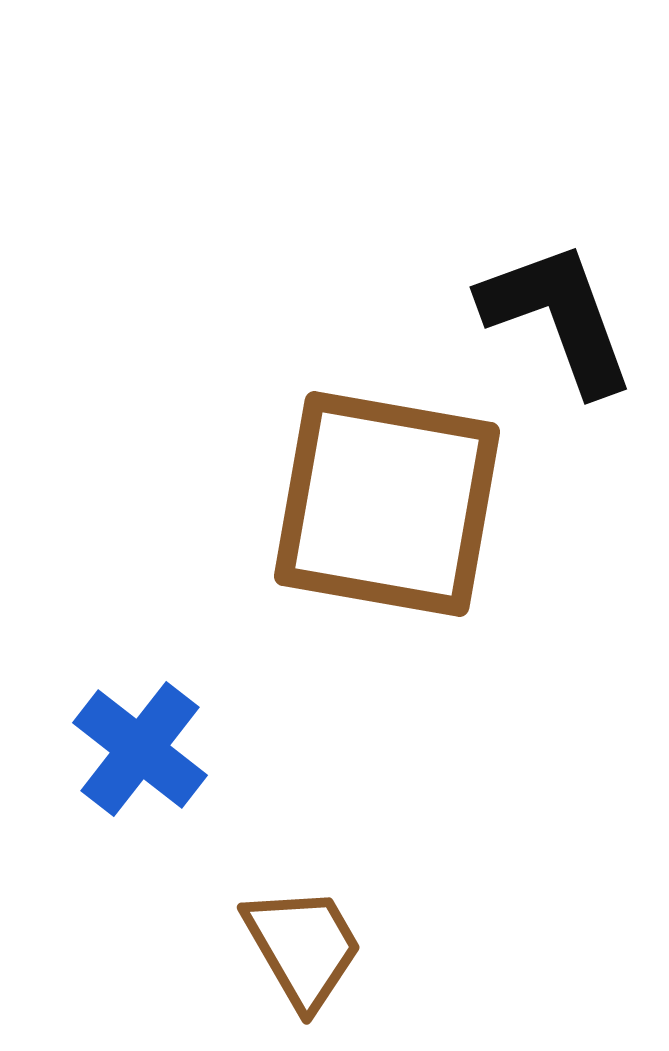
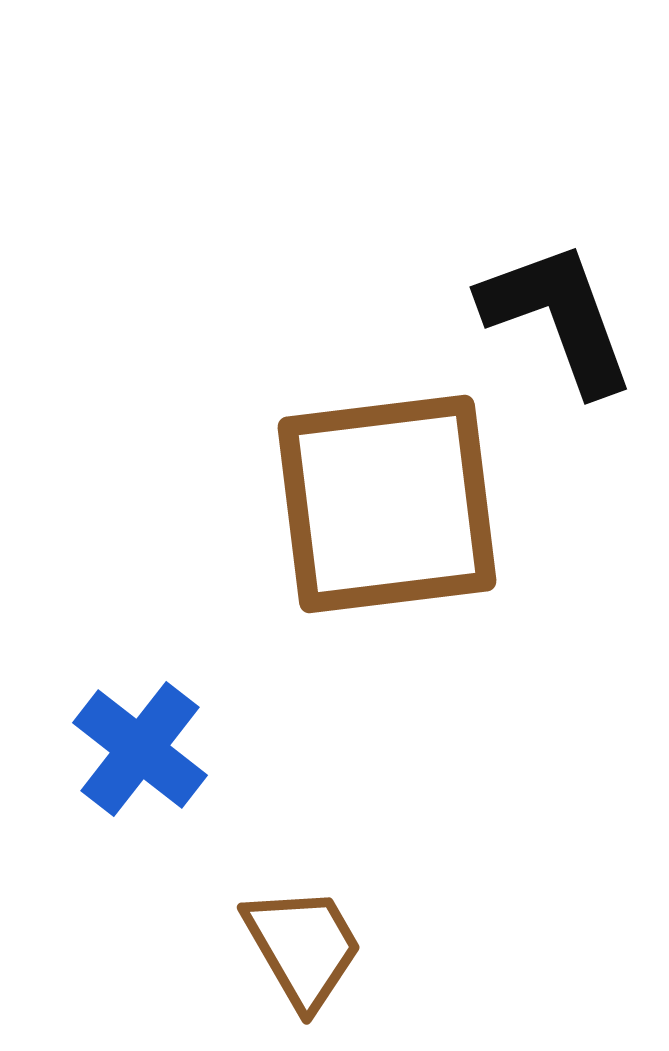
brown square: rotated 17 degrees counterclockwise
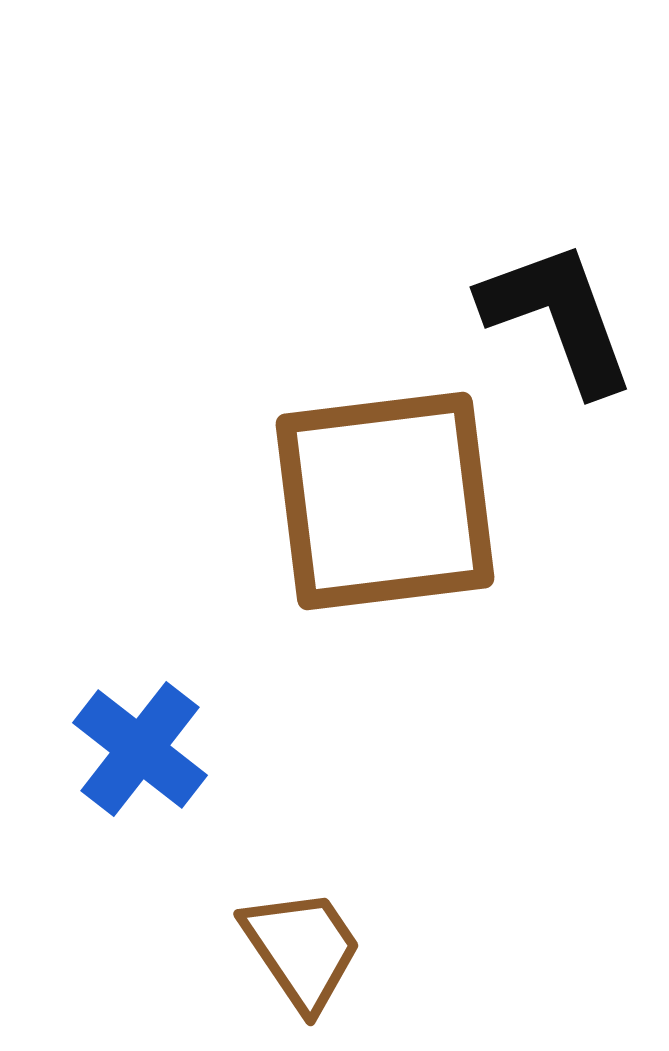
brown square: moved 2 px left, 3 px up
brown trapezoid: moved 1 px left, 2 px down; rotated 4 degrees counterclockwise
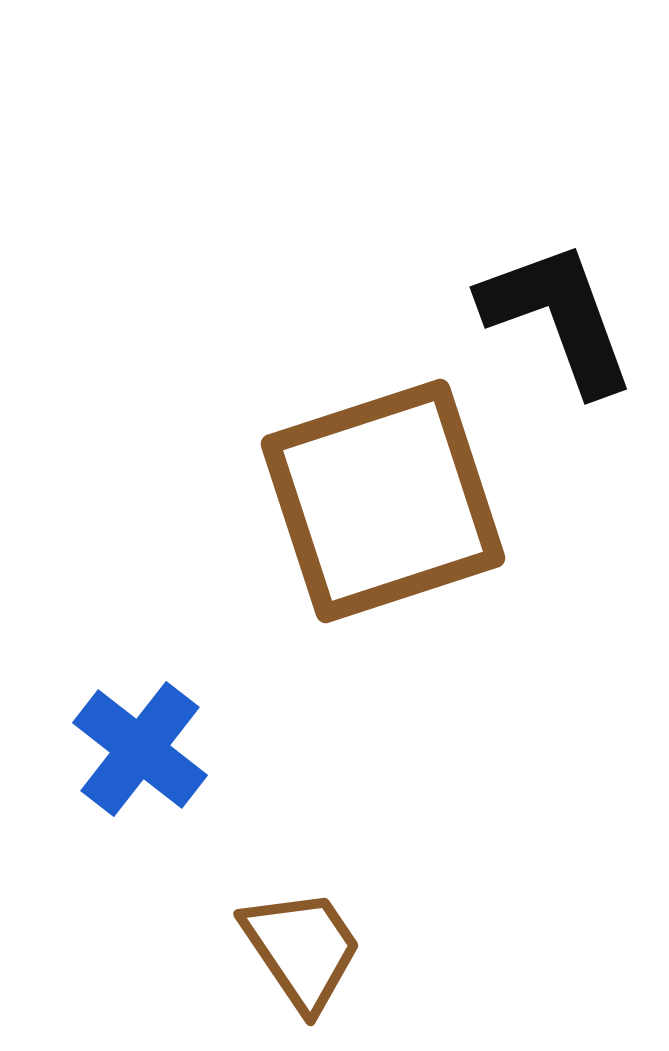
brown square: moved 2 px left; rotated 11 degrees counterclockwise
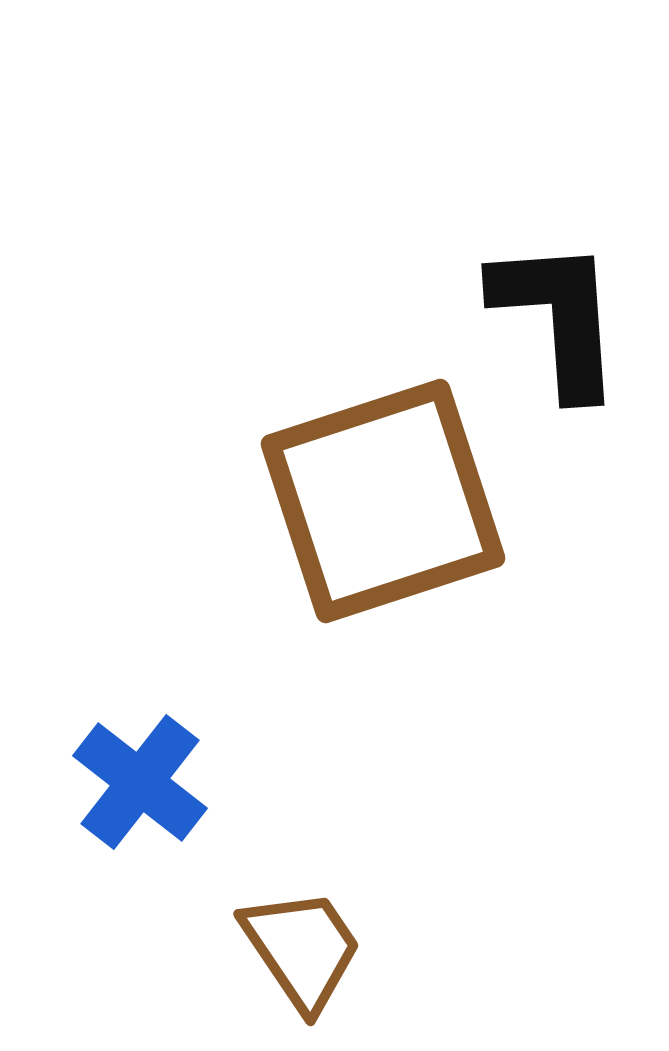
black L-shape: rotated 16 degrees clockwise
blue cross: moved 33 px down
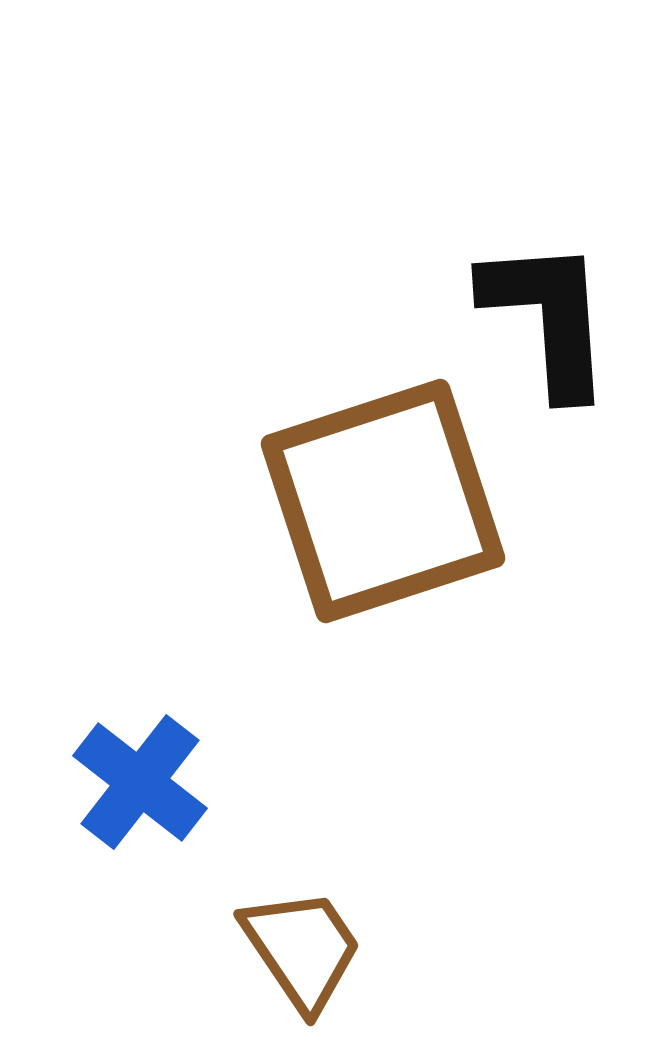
black L-shape: moved 10 px left
